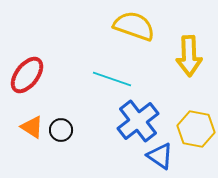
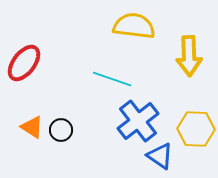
yellow semicircle: rotated 12 degrees counterclockwise
red ellipse: moved 3 px left, 12 px up
yellow hexagon: rotated 9 degrees counterclockwise
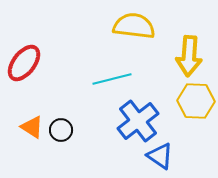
yellow arrow: rotated 6 degrees clockwise
cyan line: rotated 33 degrees counterclockwise
yellow hexagon: moved 28 px up
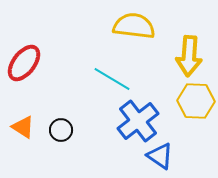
cyan line: rotated 45 degrees clockwise
orange triangle: moved 9 px left
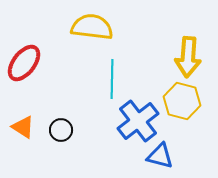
yellow semicircle: moved 42 px left, 1 px down
yellow arrow: moved 1 px left, 1 px down
cyan line: rotated 60 degrees clockwise
yellow hexagon: moved 14 px left; rotated 12 degrees clockwise
blue triangle: rotated 20 degrees counterclockwise
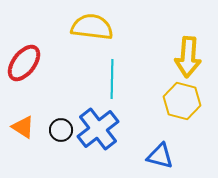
blue cross: moved 40 px left, 8 px down
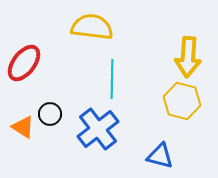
black circle: moved 11 px left, 16 px up
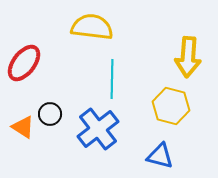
yellow hexagon: moved 11 px left, 5 px down
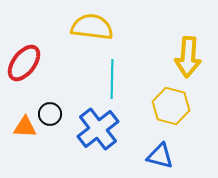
orange triangle: moved 2 px right; rotated 30 degrees counterclockwise
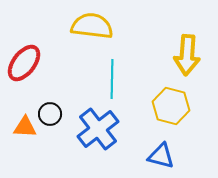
yellow semicircle: moved 1 px up
yellow arrow: moved 1 px left, 2 px up
blue triangle: moved 1 px right
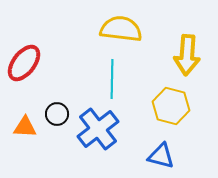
yellow semicircle: moved 29 px right, 3 px down
black circle: moved 7 px right
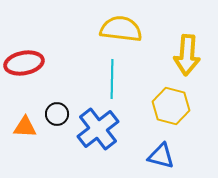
red ellipse: rotated 42 degrees clockwise
